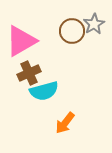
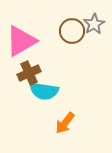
cyan semicircle: rotated 24 degrees clockwise
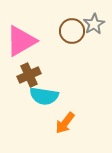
brown cross: moved 2 px down
cyan semicircle: moved 5 px down
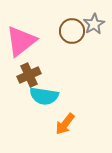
pink triangle: rotated 8 degrees counterclockwise
orange arrow: moved 1 px down
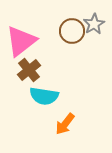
brown cross: moved 5 px up; rotated 15 degrees counterclockwise
